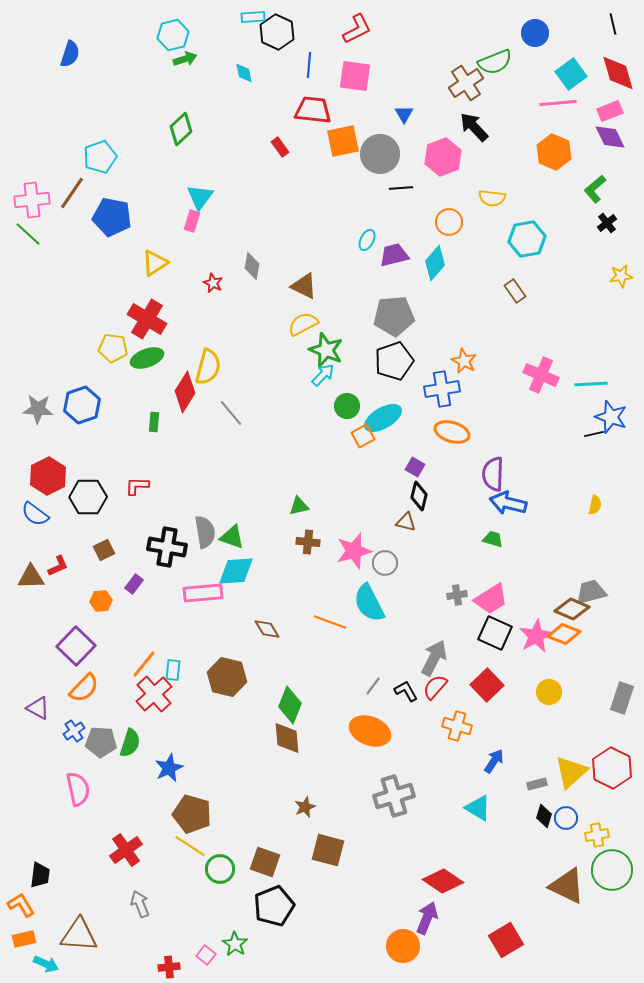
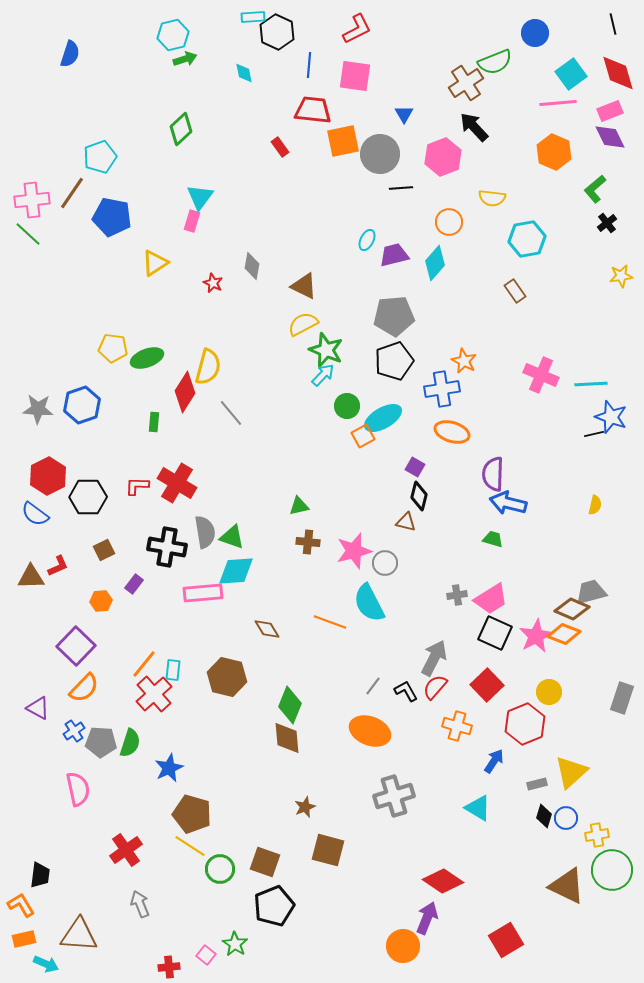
red cross at (147, 319): moved 30 px right, 164 px down
red hexagon at (612, 768): moved 87 px left, 44 px up; rotated 12 degrees clockwise
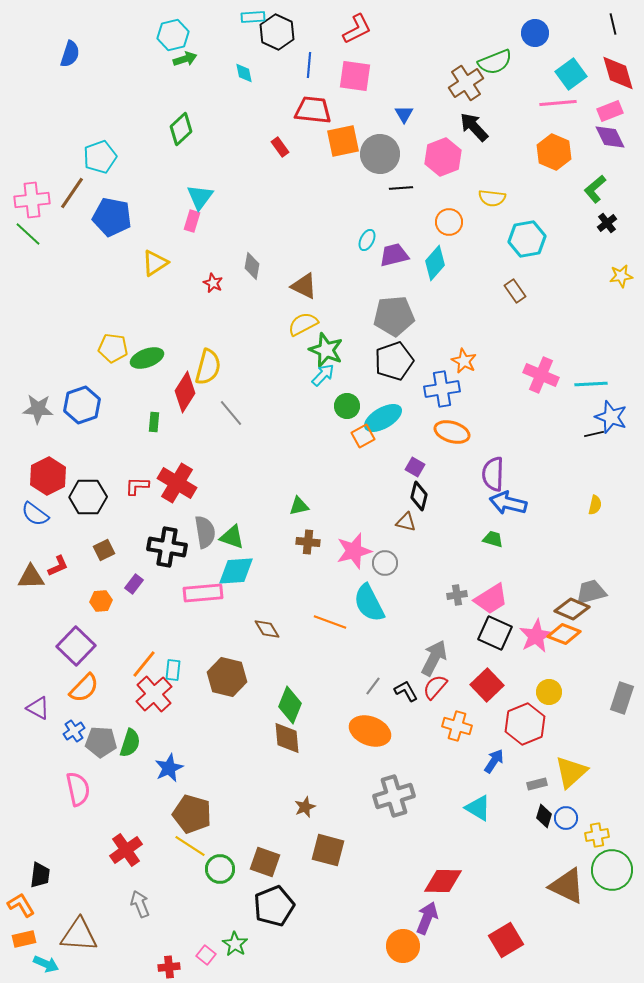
red diamond at (443, 881): rotated 33 degrees counterclockwise
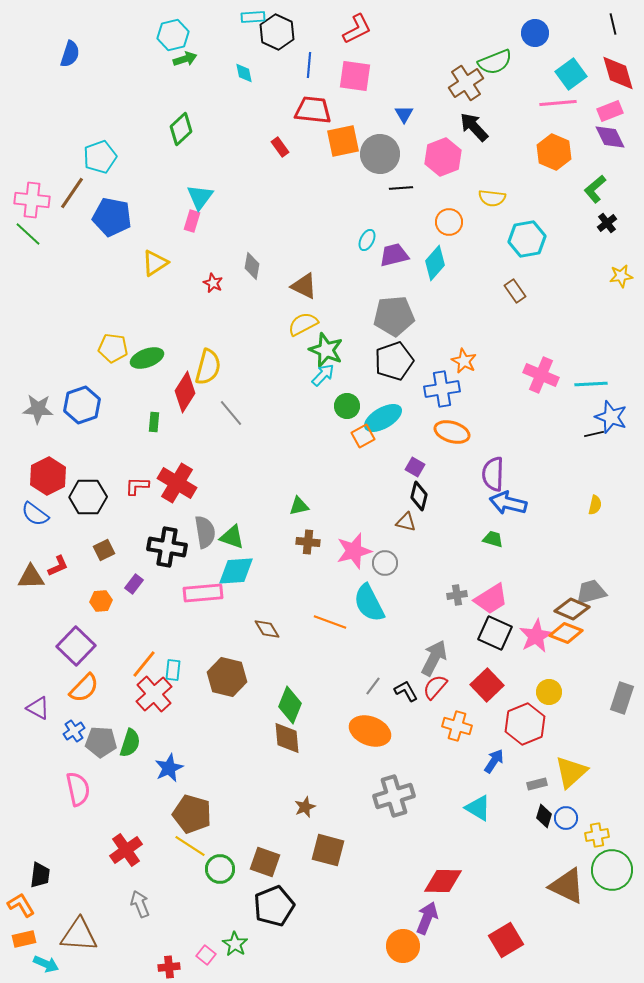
pink cross at (32, 200): rotated 12 degrees clockwise
orange diamond at (564, 634): moved 2 px right, 1 px up
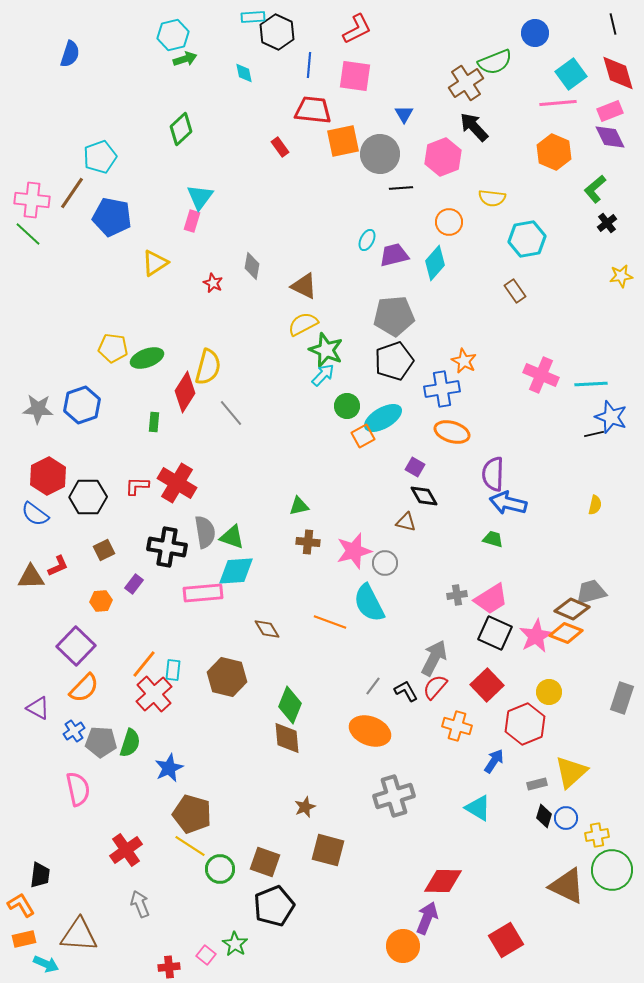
black diamond at (419, 496): moved 5 px right; rotated 44 degrees counterclockwise
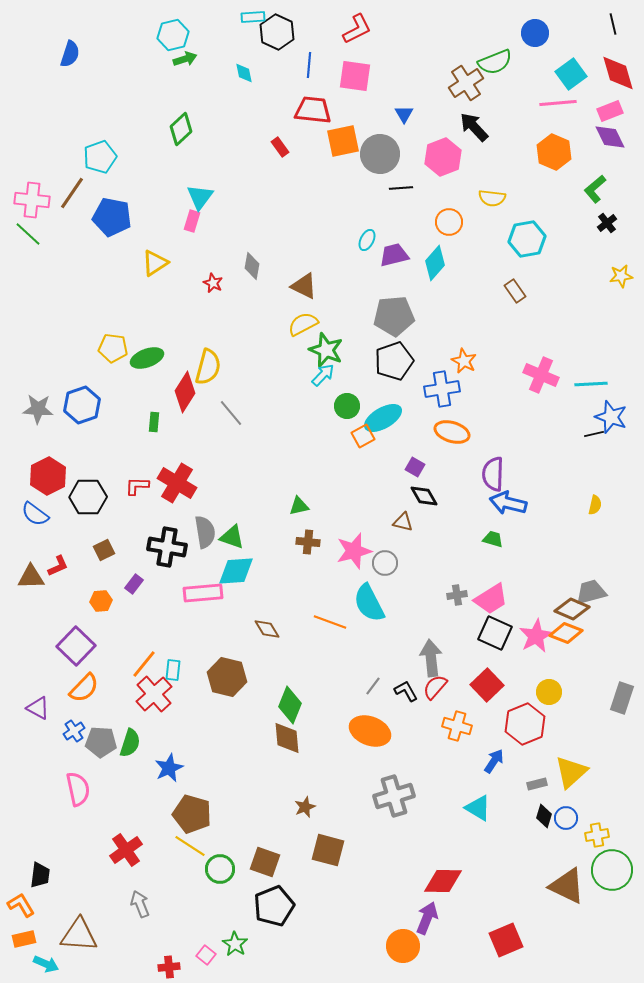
brown triangle at (406, 522): moved 3 px left
gray arrow at (434, 658): moved 3 px left; rotated 33 degrees counterclockwise
red square at (506, 940): rotated 8 degrees clockwise
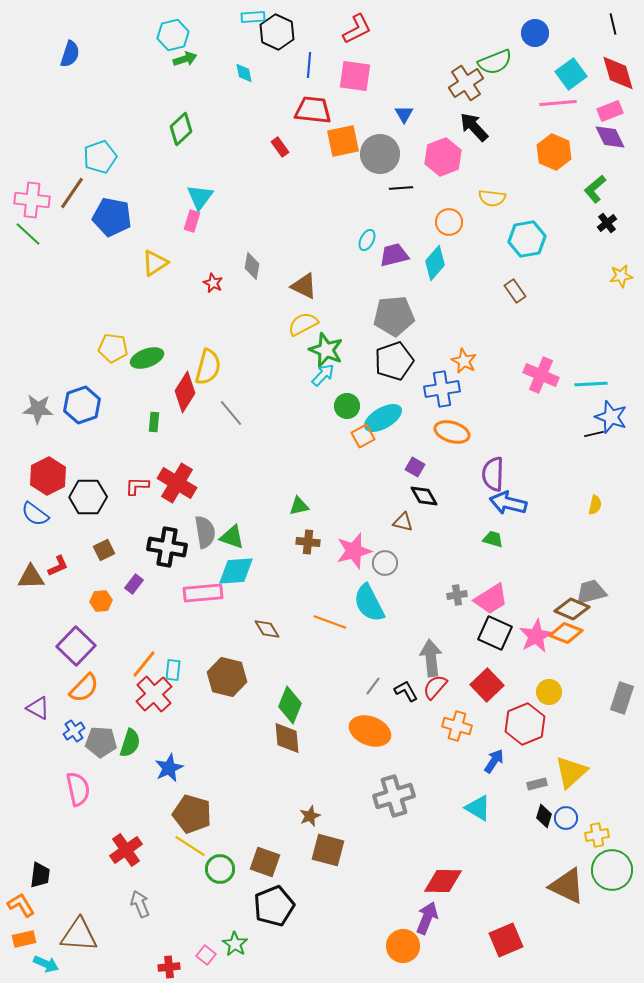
brown star at (305, 807): moved 5 px right, 9 px down
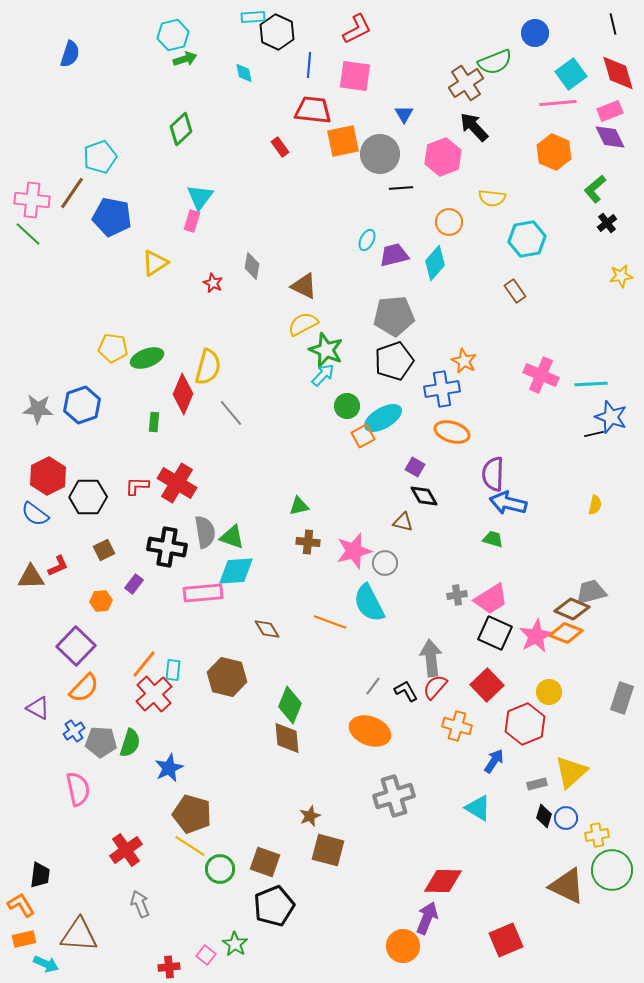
red diamond at (185, 392): moved 2 px left, 2 px down; rotated 9 degrees counterclockwise
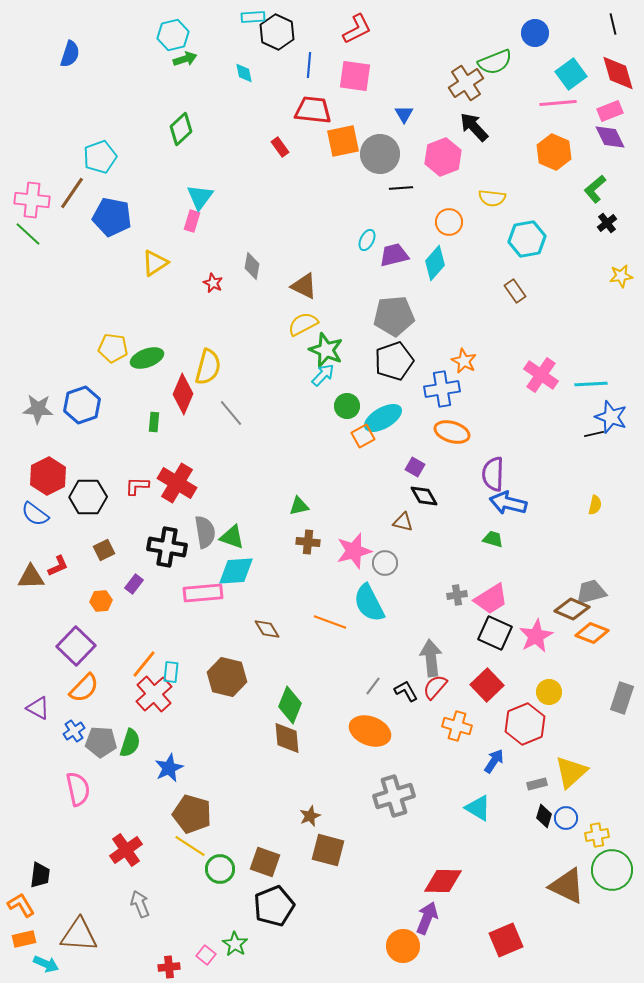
pink cross at (541, 375): rotated 12 degrees clockwise
orange diamond at (566, 633): moved 26 px right
cyan rectangle at (173, 670): moved 2 px left, 2 px down
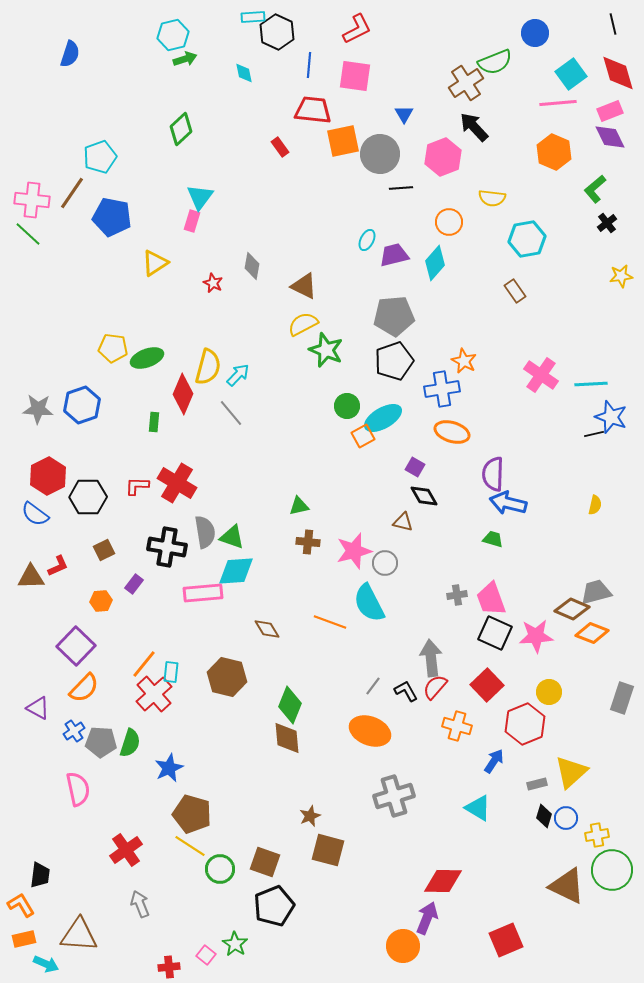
cyan arrow at (323, 375): moved 85 px left
gray trapezoid at (591, 592): moved 5 px right
pink trapezoid at (491, 599): rotated 102 degrees clockwise
pink star at (536, 636): rotated 24 degrees clockwise
